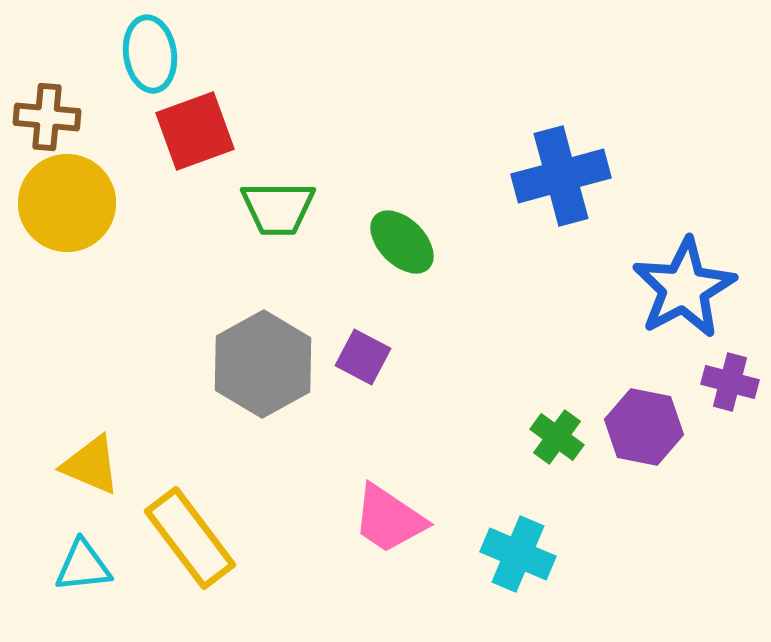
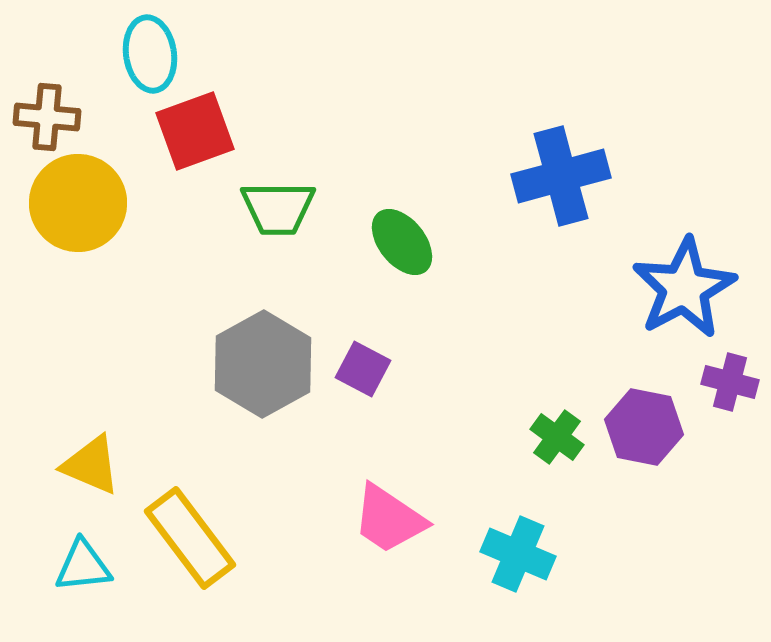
yellow circle: moved 11 px right
green ellipse: rotated 6 degrees clockwise
purple square: moved 12 px down
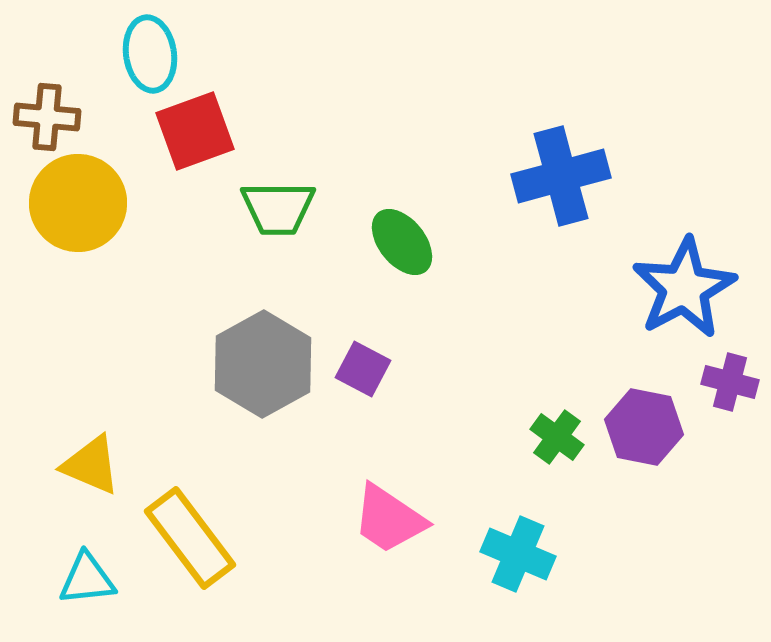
cyan triangle: moved 4 px right, 13 px down
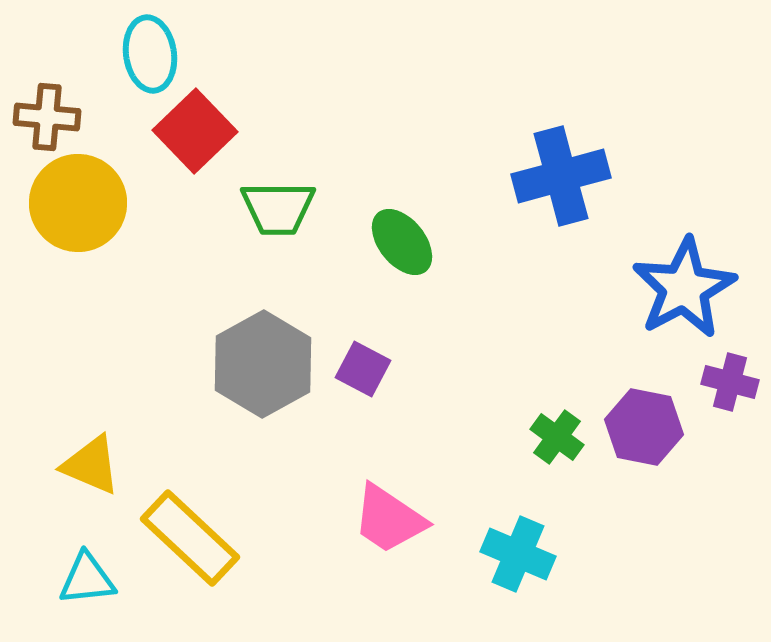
red square: rotated 24 degrees counterclockwise
yellow rectangle: rotated 10 degrees counterclockwise
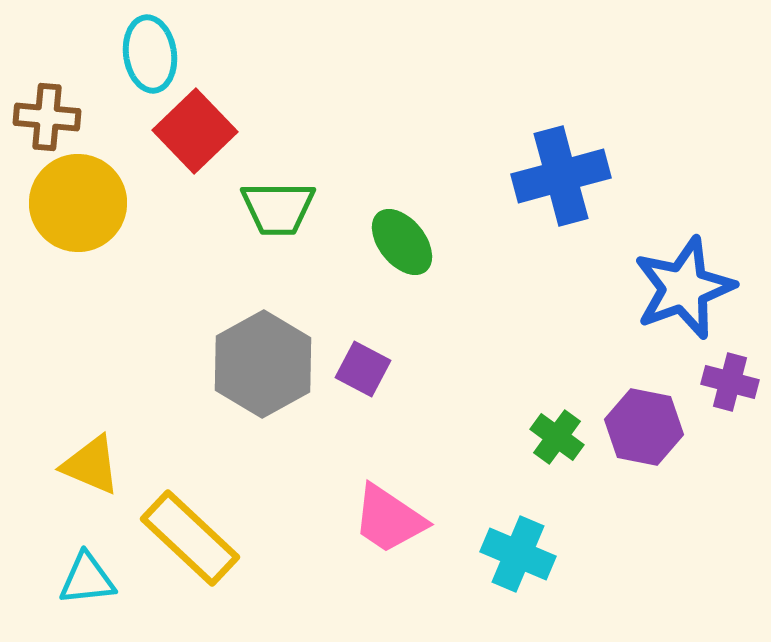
blue star: rotated 8 degrees clockwise
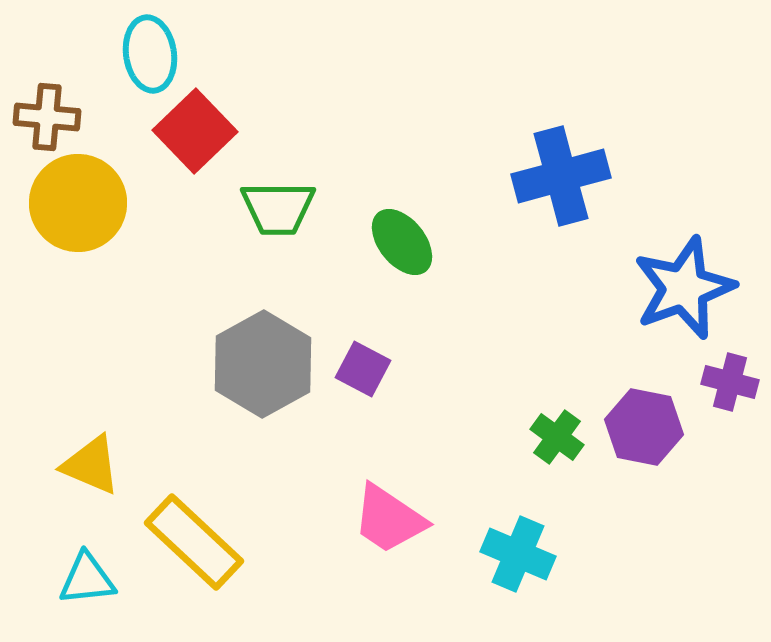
yellow rectangle: moved 4 px right, 4 px down
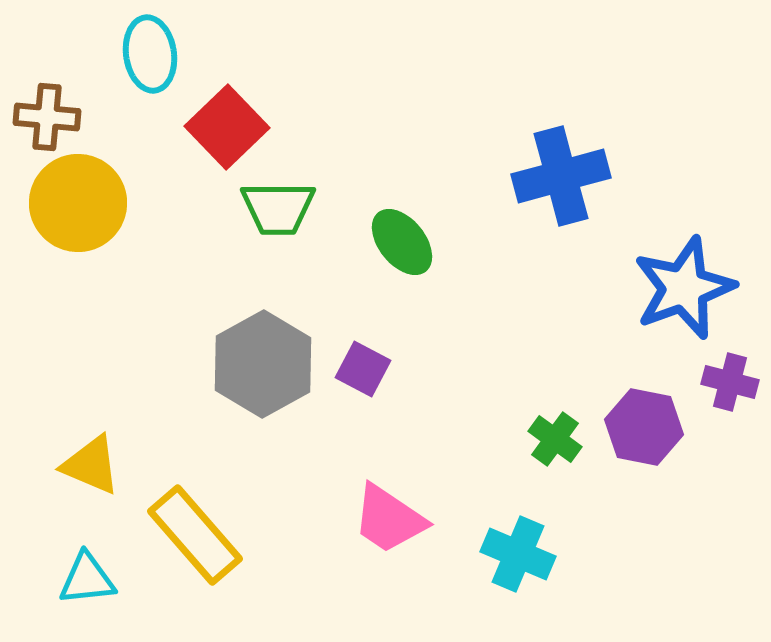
red square: moved 32 px right, 4 px up
green cross: moved 2 px left, 2 px down
yellow rectangle: moved 1 px right, 7 px up; rotated 6 degrees clockwise
